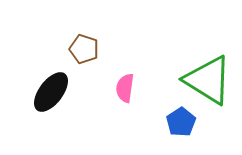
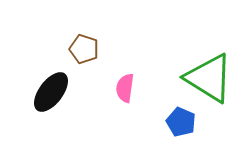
green triangle: moved 1 px right, 2 px up
blue pentagon: rotated 16 degrees counterclockwise
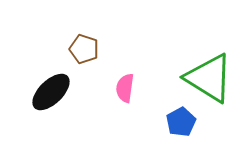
black ellipse: rotated 9 degrees clockwise
blue pentagon: rotated 20 degrees clockwise
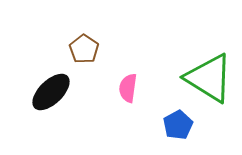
brown pentagon: rotated 16 degrees clockwise
pink semicircle: moved 3 px right
blue pentagon: moved 3 px left, 3 px down
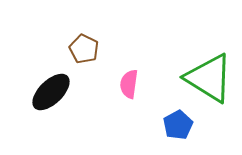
brown pentagon: rotated 8 degrees counterclockwise
pink semicircle: moved 1 px right, 4 px up
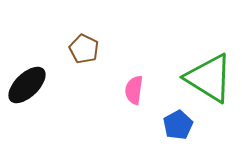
pink semicircle: moved 5 px right, 6 px down
black ellipse: moved 24 px left, 7 px up
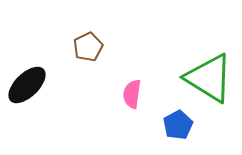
brown pentagon: moved 4 px right, 2 px up; rotated 20 degrees clockwise
pink semicircle: moved 2 px left, 4 px down
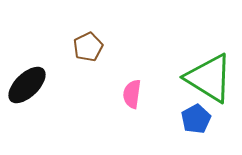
blue pentagon: moved 18 px right, 6 px up
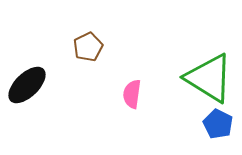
blue pentagon: moved 22 px right, 5 px down; rotated 16 degrees counterclockwise
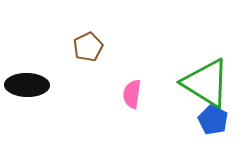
green triangle: moved 3 px left, 5 px down
black ellipse: rotated 45 degrees clockwise
blue pentagon: moved 5 px left, 4 px up
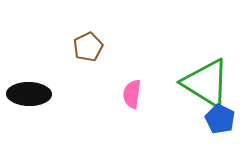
black ellipse: moved 2 px right, 9 px down
blue pentagon: moved 7 px right, 1 px up
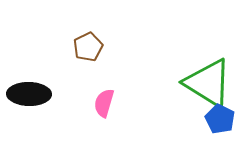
green triangle: moved 2 px right
pink semicircle: moved 28 px left, 9 px down; rotated 8 degrees clockwise
